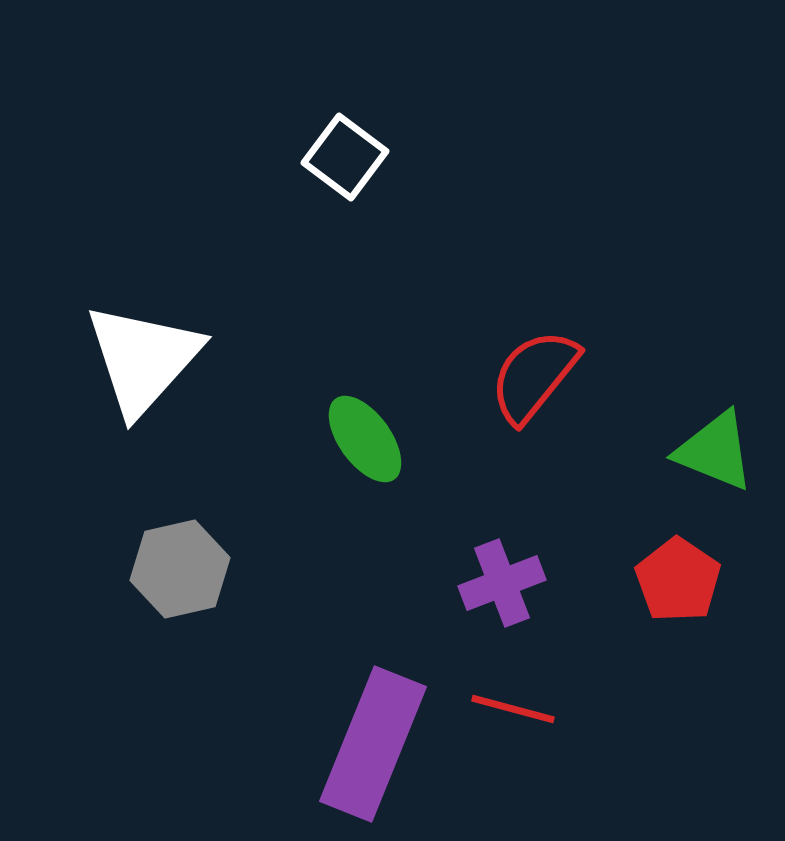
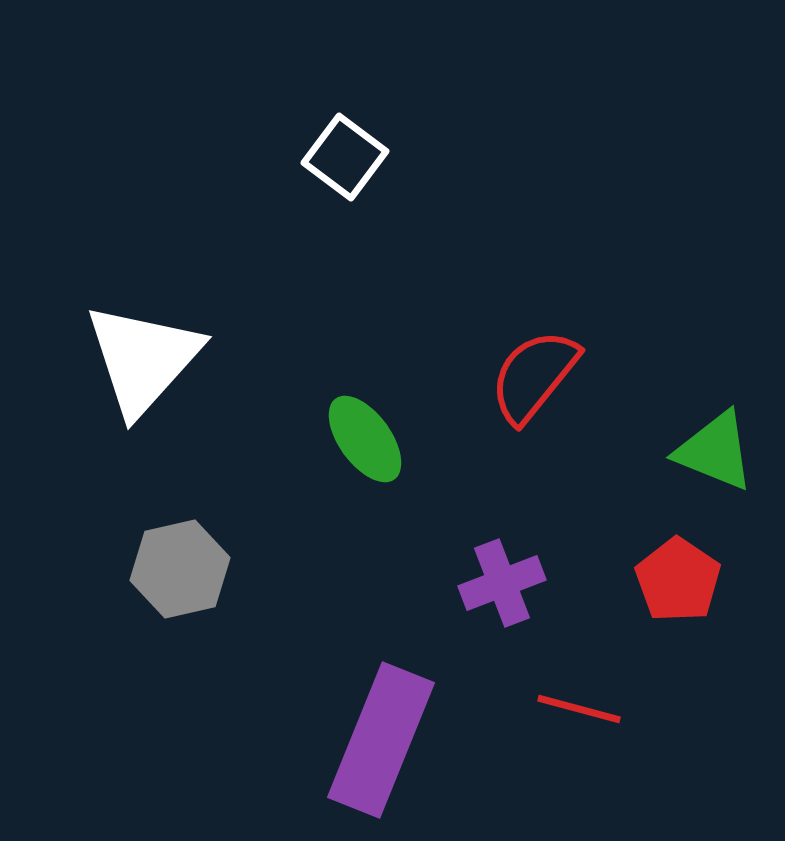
red line: moved 66 px right
purple rectangle: moved 8 px right, 4 px up
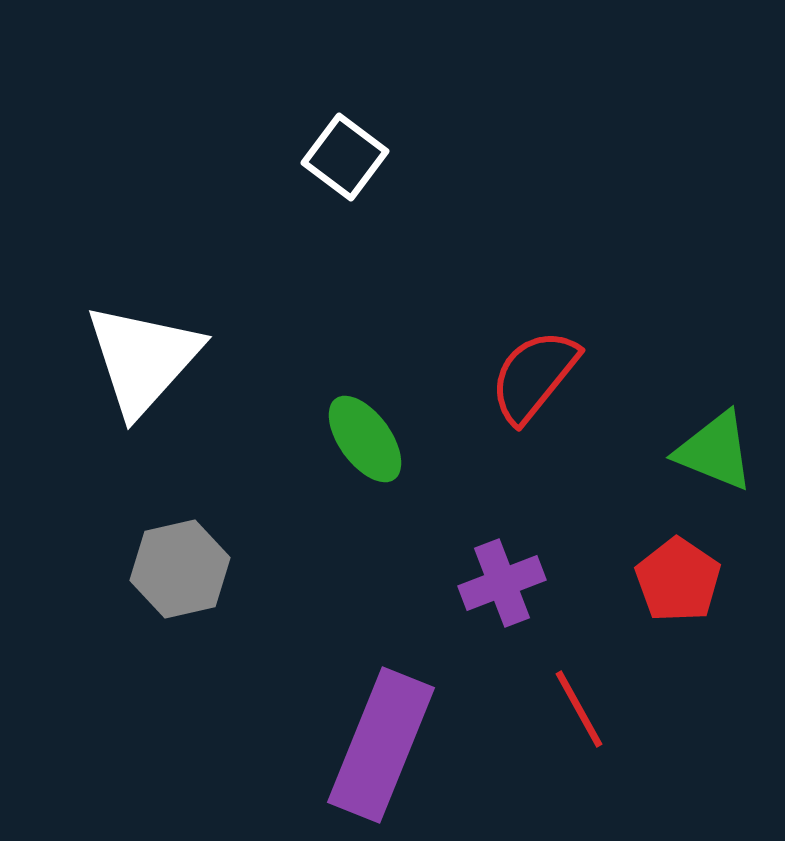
red line: rotated 46 degrees clockwise
purple rectangle: moved 5 px down
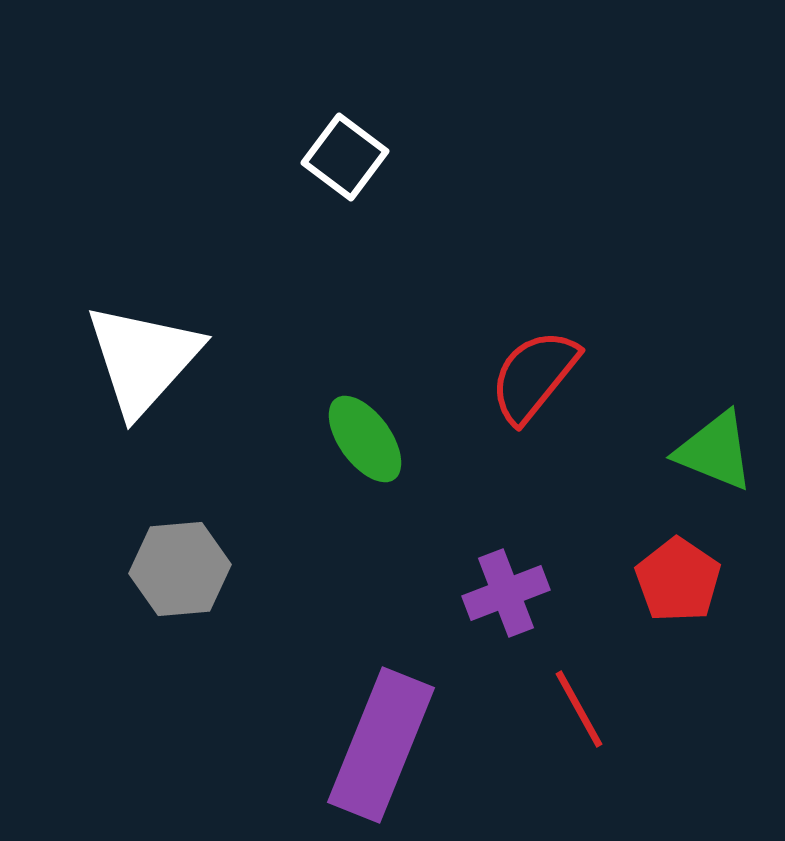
gray hexagon: rotated 8 degrees clockwise
purple cross: moved 4 px right, 10 px down
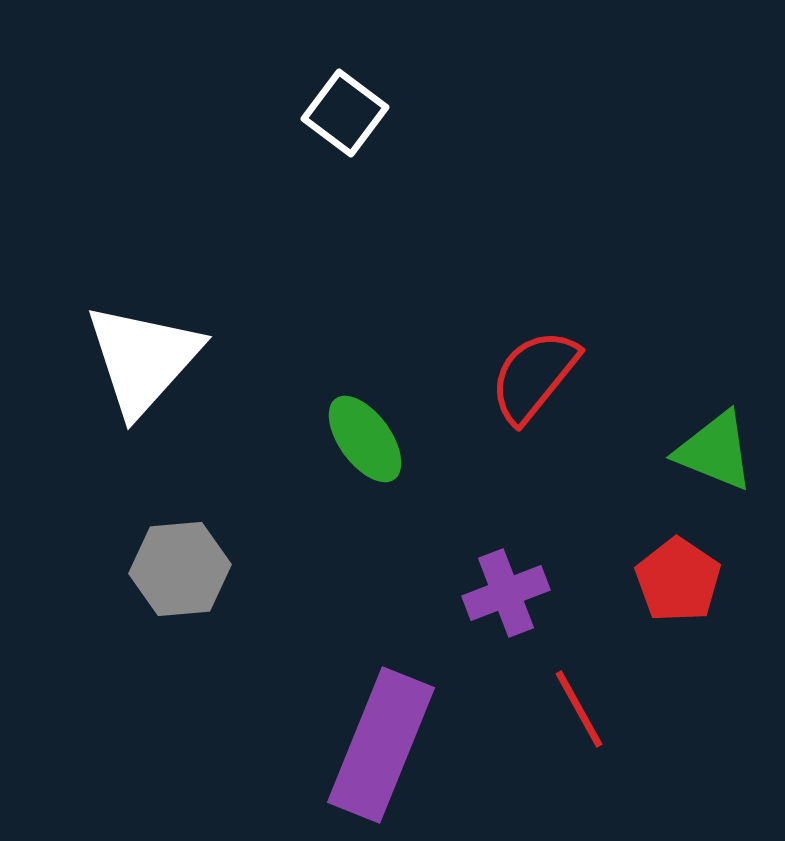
white square: moved 44 px up
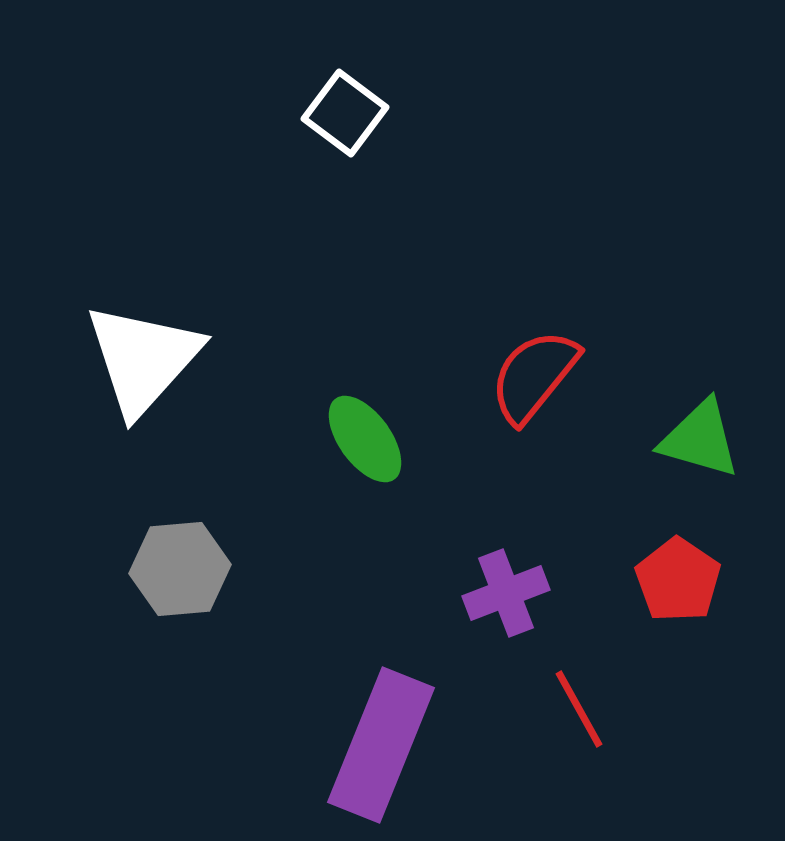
green triangle: moved 15 px left, 12 px up; rotated 6 degrees counterclockwise
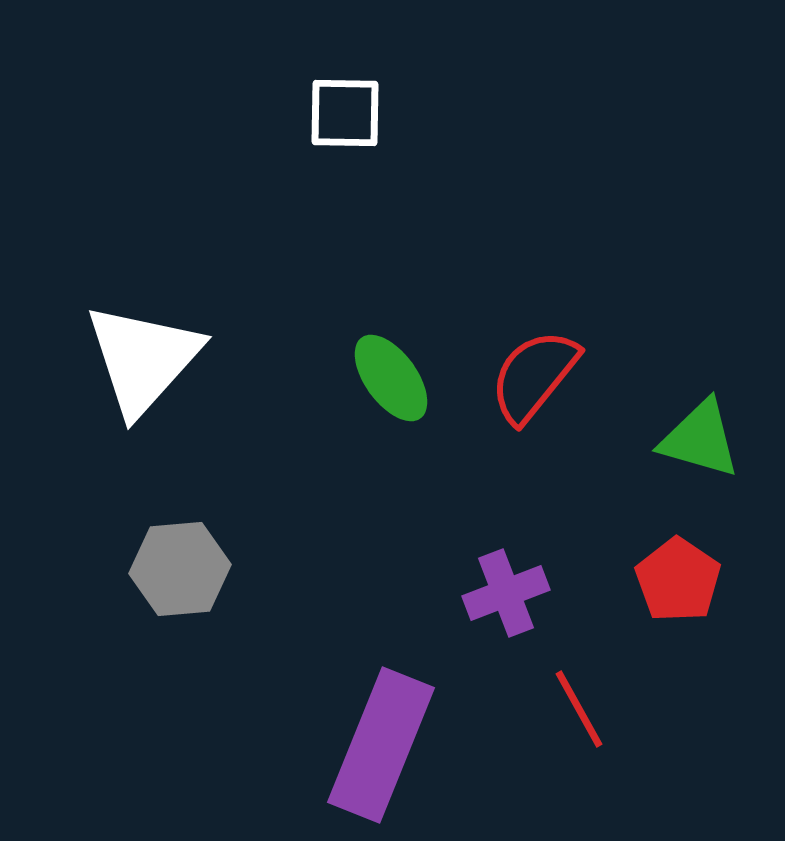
white square: rotated 36 degrees counterclockwise
green ellipse: moved 26 px right, 61 px up
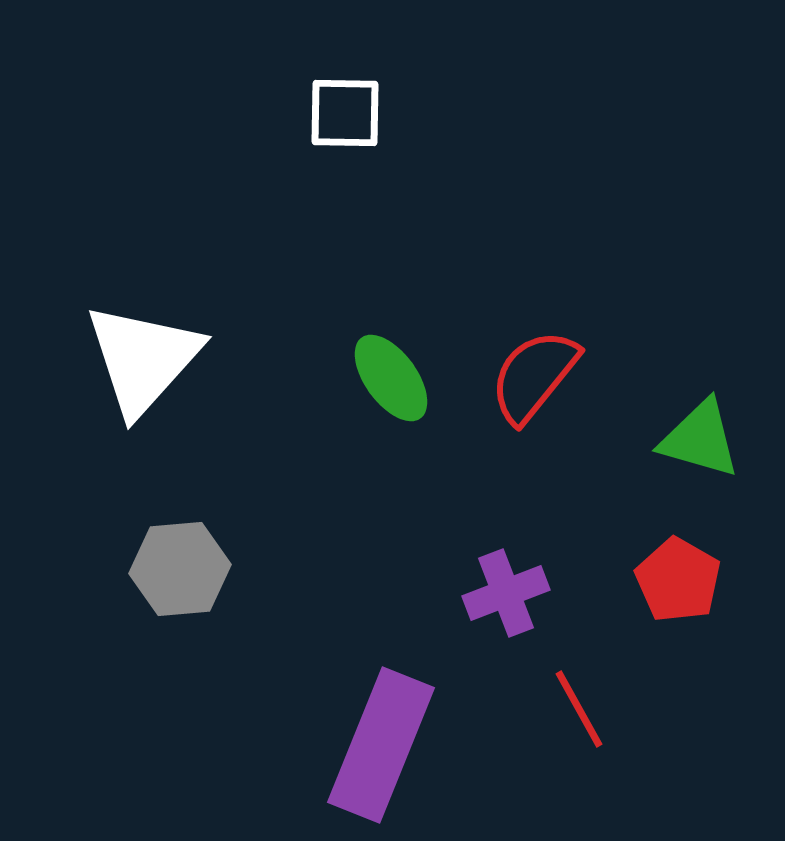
red pentagon: rotated 4 degrees counterclockwise
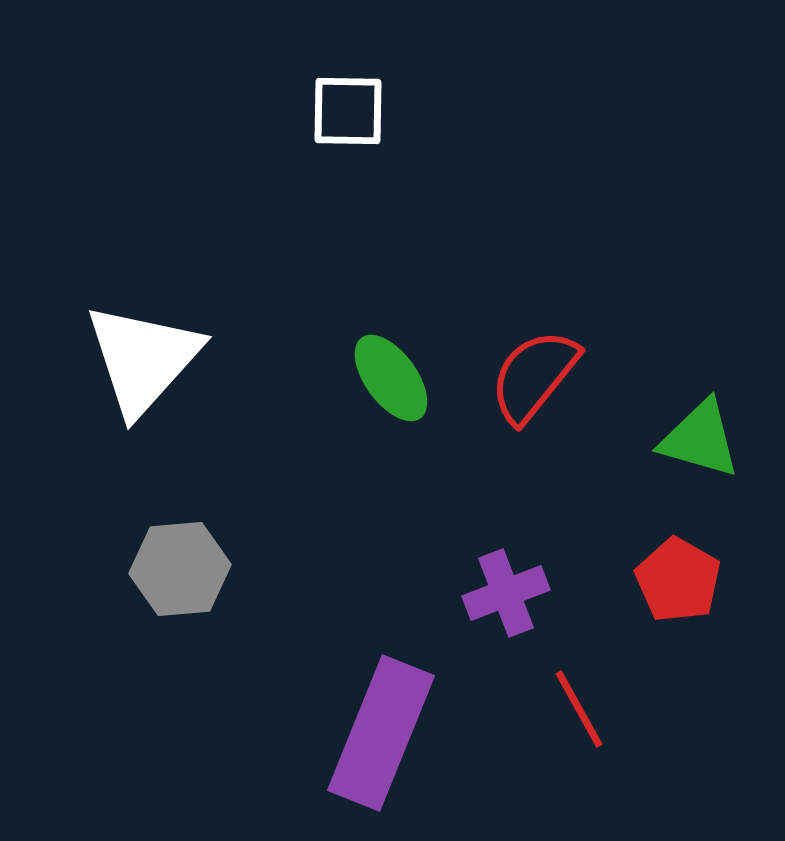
white square: moved 3 px right, 2 px up
purple rectangle: moved 12 px up
